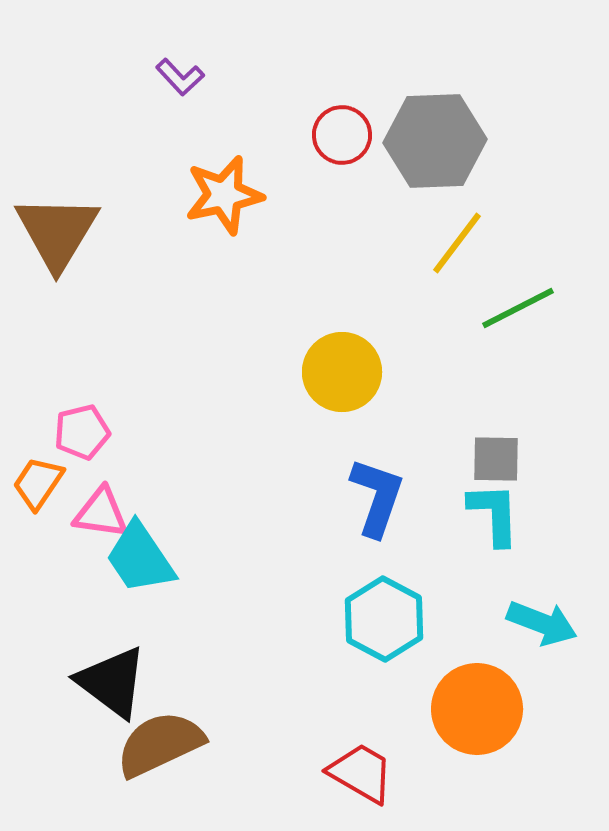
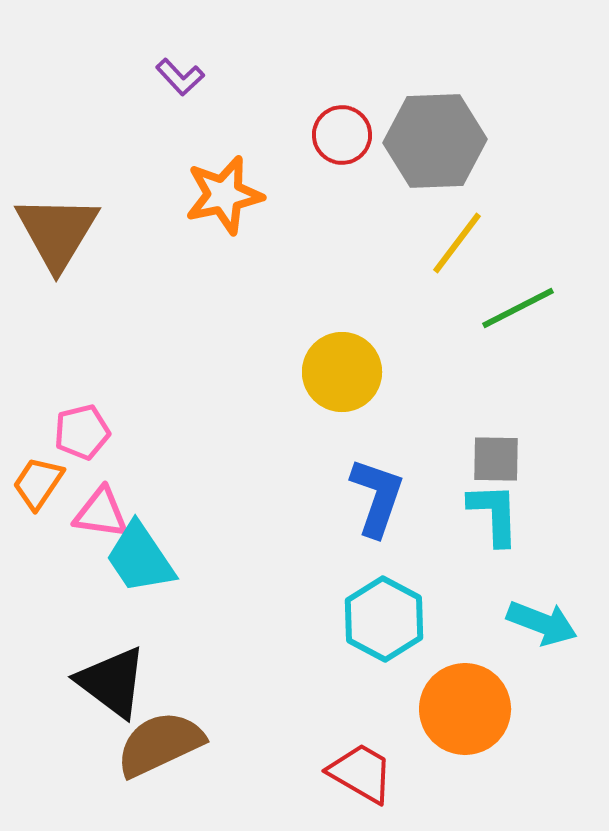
orange circle: moved 12 px left
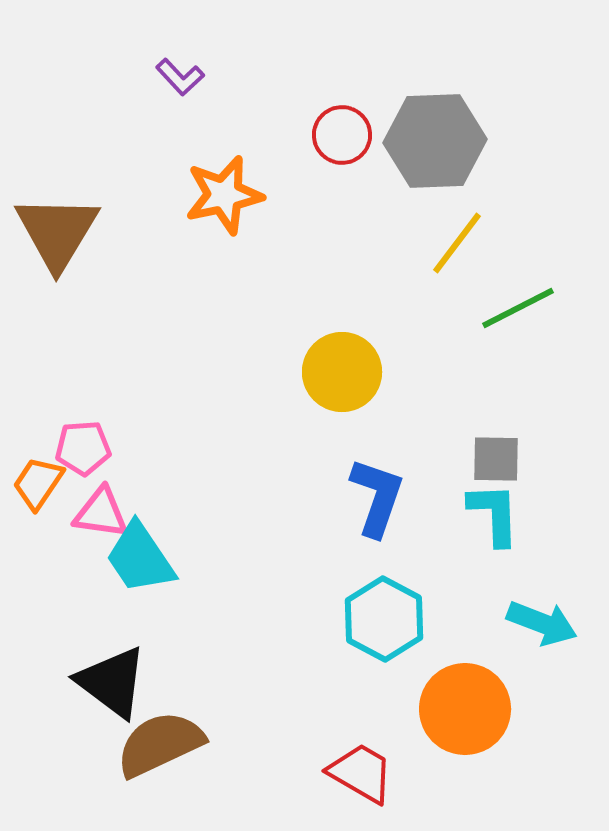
pink pentagon: moved 1 px right, 16 px down; rotated 10 degrees clockwise
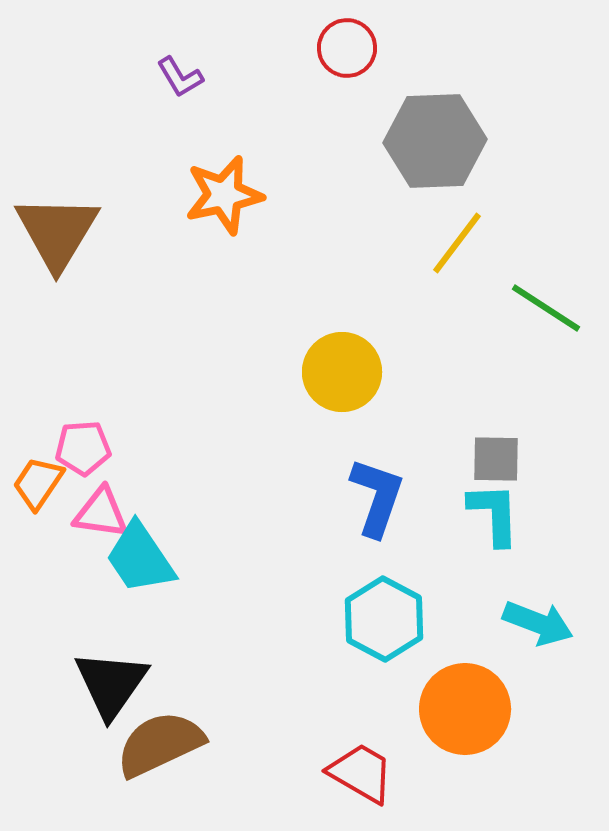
purple L-shape: rotated 12 degrees clockwise
red circle: moved 5 px right, 87 px up
green line: moved 28 px right; rotated 60 degrees clockwise
cyan arrow: moved 4 px left
black triangle: moved 1 px left, 2 px down; rotated 28 degrees clockwise
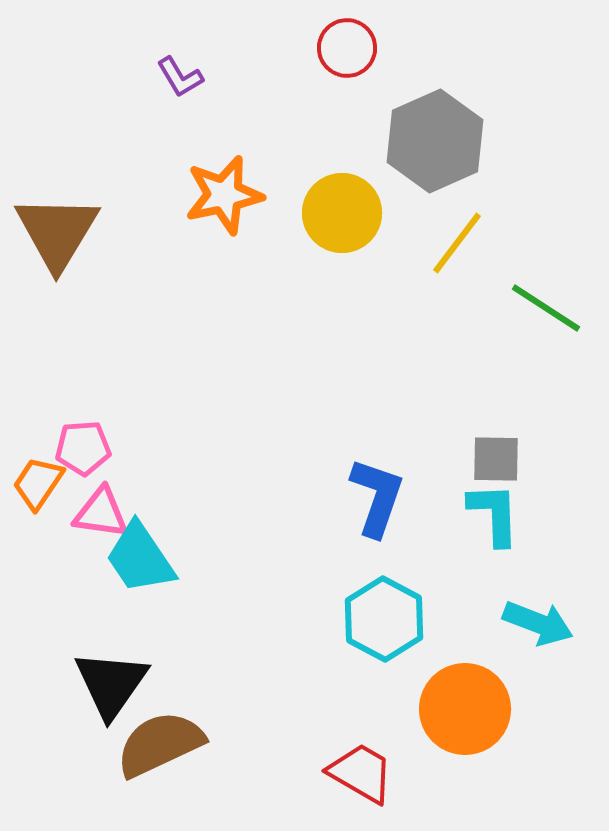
gray hexagon: rotated 22 degrees counterclockwise
yellow circle: moved 159 px up
